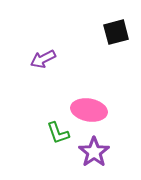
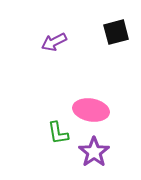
purple arrow: moved 11 px right, 17 px up
pink ellipse: moved 2 px right
green L-shape: rotated 10 degrees clockwise
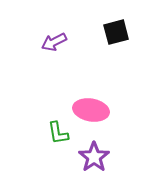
purple star: moved 5 px down
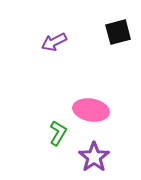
black square: moved 2 px right
green L-shape: rotated 140 degrees counterclockwise
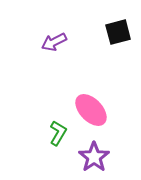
pink ellipse: rotated 36 degrees clockwise
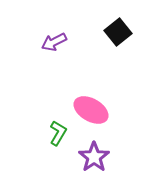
black square: rotated 24 degrees counterclockwise
pink ellipse: rotated 16 degrees counterclockwise
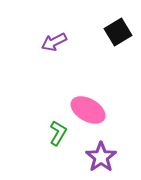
black square: rotated 8 degrees clockwise
pink ellipse: moved 3 px left
purple star: moved 7 px right
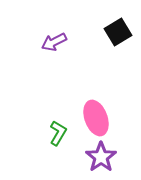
pink ellipse: moved 8 px right, 8 px down; rotated 40 degrees clockwise
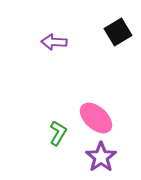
purple arrow: rotated 30 degrees clockwise
pink ellipse: rotated 28 degrees counterclockwise
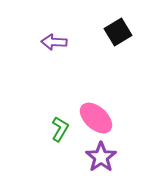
green L-shape: moved 2 px right, 4 px up
